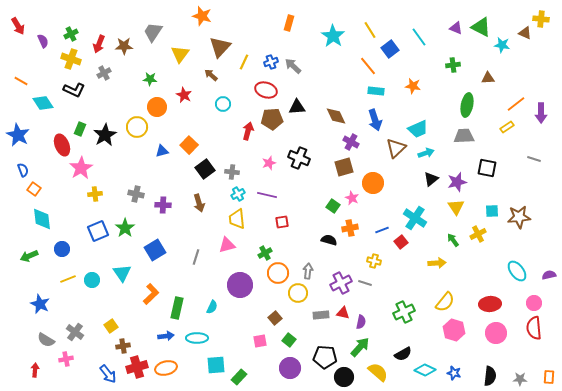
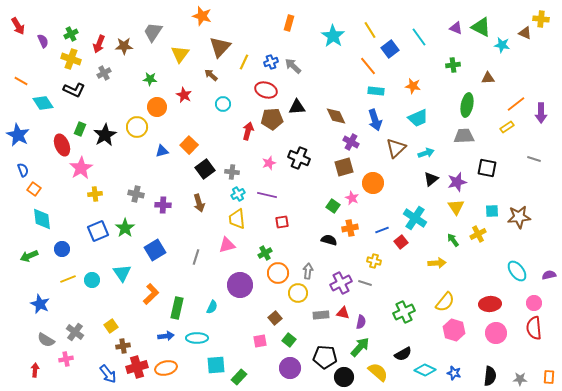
cyan trapezoid at (418, 129): moved 11 px up
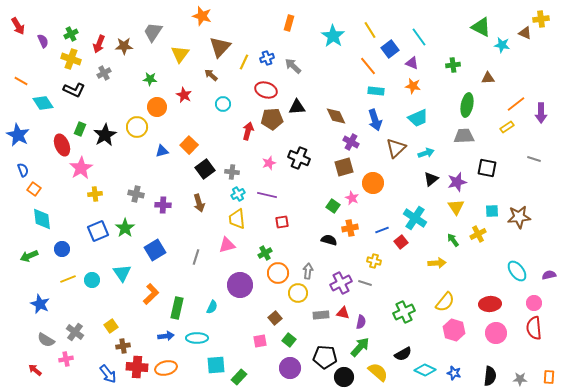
yellow cross at (541, 19): rotated 14 degrees counterclockwise
purple triangle at (456, 28): moved 44 px left, 35 px down
blue cross at (271, 62): moved 4 px left, 4 px up
red cross at (137, 367): rotated 20 degrees clockwise
red arrow at (35, 370): rotated 56 degrees counterclockwise
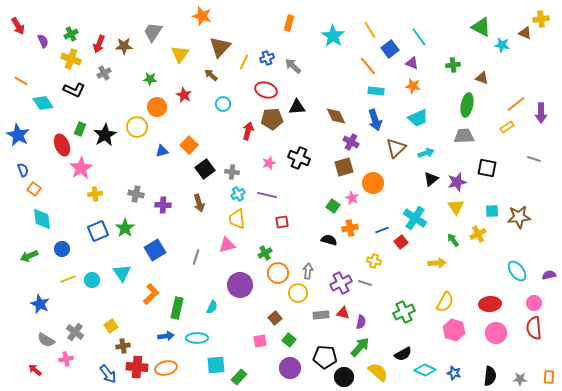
brown triangle at (488, 78): moved 6 px left; rotated 24 degrees clockwise
yellow semicircle at (445, 302): rotated 10 degrees counterclockwise
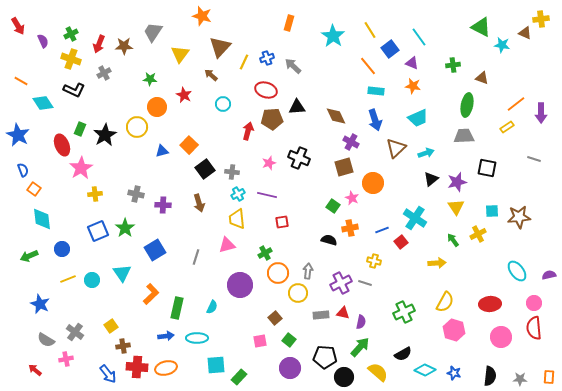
pink circle at (496, 333): moved 5 px right, 4 px down
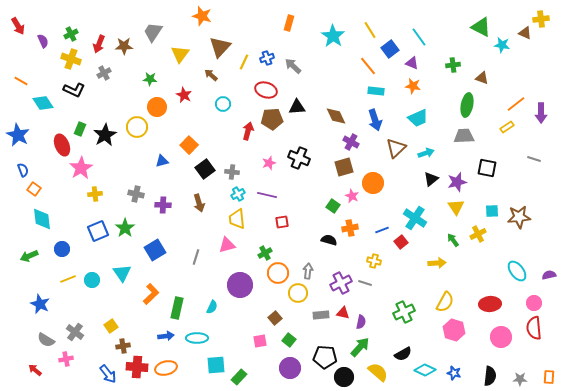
blue triangle at (162, 151): moved 10 px down
pink star at (352, 198): moved 2 px up
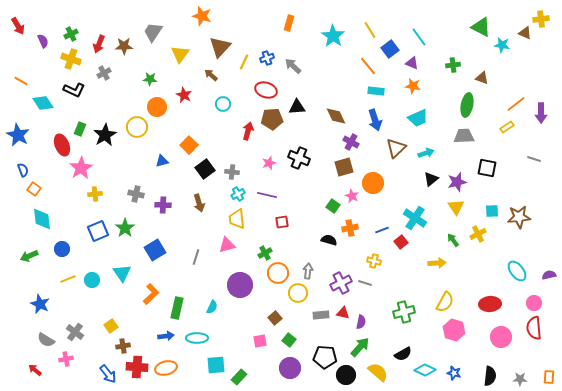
green cross at (404, 312): rotated 10 degrees clockwise
black circle at (344, 377): moved 2 px right, 2 px up
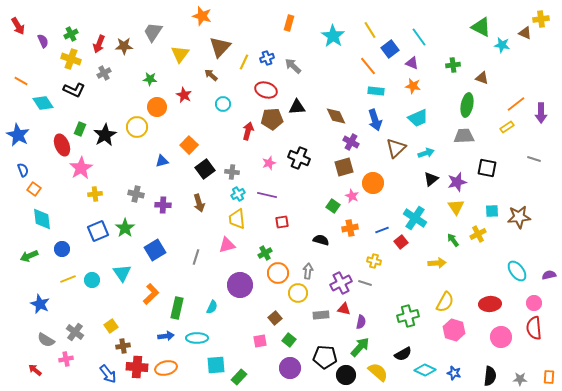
black semicircle at (329, 240): moved 8 px left
green cross at (404, 312): moved 4 px right, 4 px down
red triangle at (343, 313): moved 1 px right, 4 px up
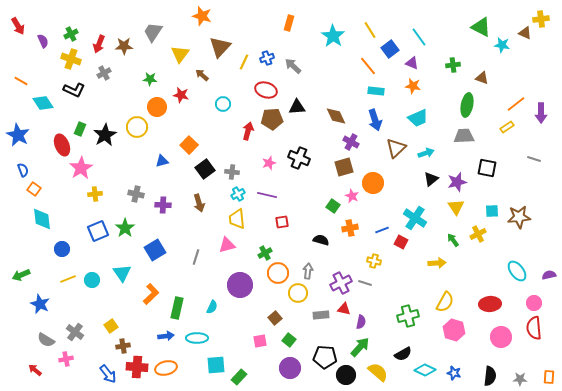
brown arrow at (211, 75): moved 9 px left
red star at (184, 95): moved 3 px left; rotated 14 degrees counterclockwise
red square at (401, 242): rotated 24 degrees counterclockwise
green arrow at (29, 256): moved 8 px left, 19 px down
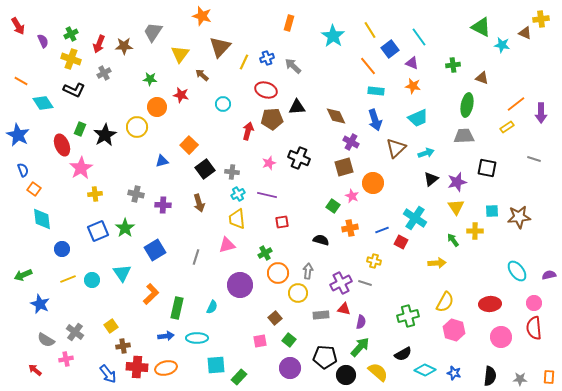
yellow cross at (478, 234): moved 3 px left, 3 px up; rotated 28 degrees clockwise
green arrow at (21, 275): moved 2 px right
